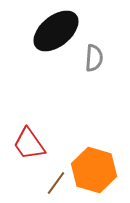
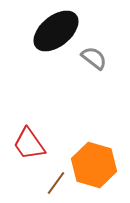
gray semicircle: rotated 56 degrees counterclockwise
orange hexagon: moved 5 px up
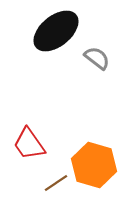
gray semicircle: moved 3 px right
brown line: rotated 20 degrees clockwise
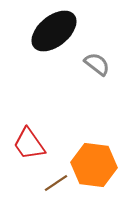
black ellipse: moved 2 px left
gray semicircle: moved 6 px down
orange hexagon: rotated 9 degrees counterclockwise
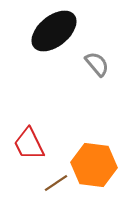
gray semicircle: rotated 12 degrees clockwise
red trapezoid: rotated 9 degrees clockwise
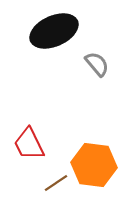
black ellipse: rotated 15 degrees clockwise
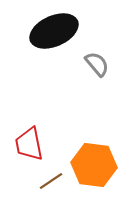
red trapezoid: rotated 15 degrees clockwise
brown line: moved 5 px left, 2 px up
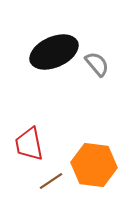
black ellipse: moved 21 px down
